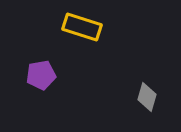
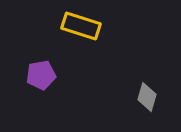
yellow rectangle: moved 1 px left, 1 px up
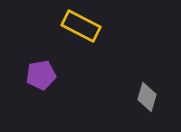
yellow rectangle: rotated 9 degrees clockwise
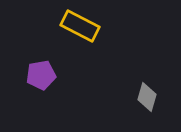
yellow rectangle: moved 1 px left
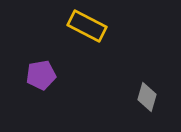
yellow rectangle: moved 7 px right
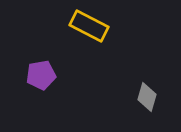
yellow rectangle: moved 2 px right
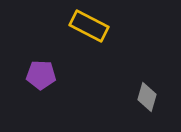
purple pentagon: rotated 12 degrees clockwise
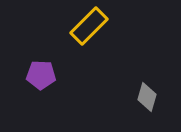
yellow rectangle: rotated 72 degrees counterclockwise
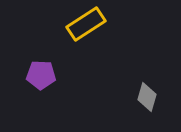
yellow rectangle: moved 3 px left, 2 px up; rotated 12 degrees clockwise
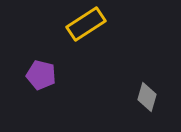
purple pentagon: rotated 12 degrees clockwise
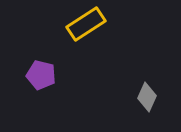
gray diamond: rotated 8 degrees clockwise
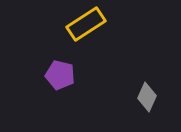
purple pentagon: moved 19 px right
